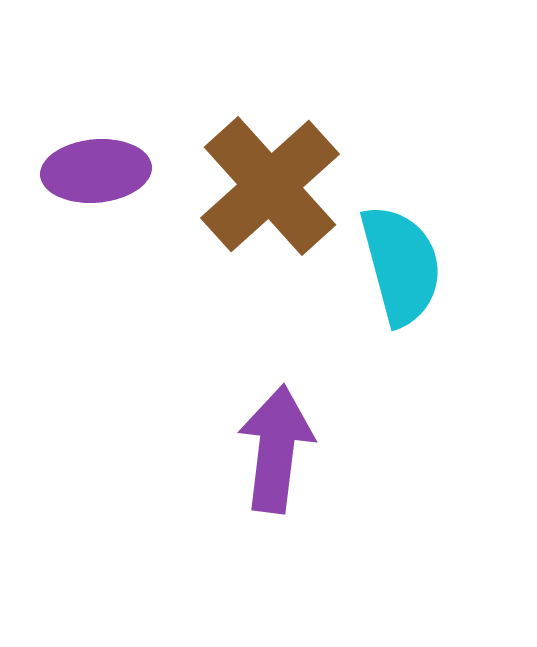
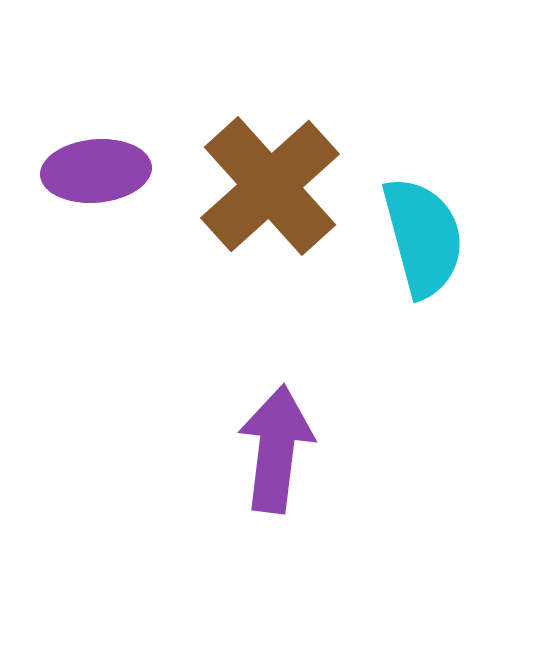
cyan semicircle: moved 22 px right, 28 px up
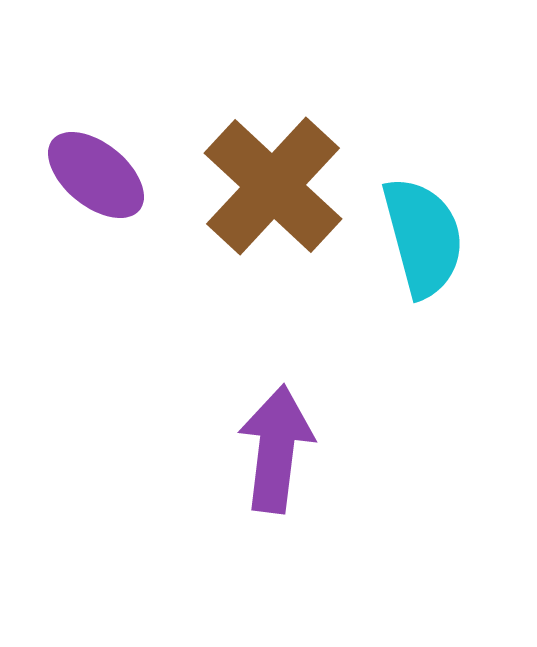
purple ellipse: moved 4 px down; rotated 44 degrees clockwise
brown cross: moved 3 px right; rotated 5 degrees counterclockwise
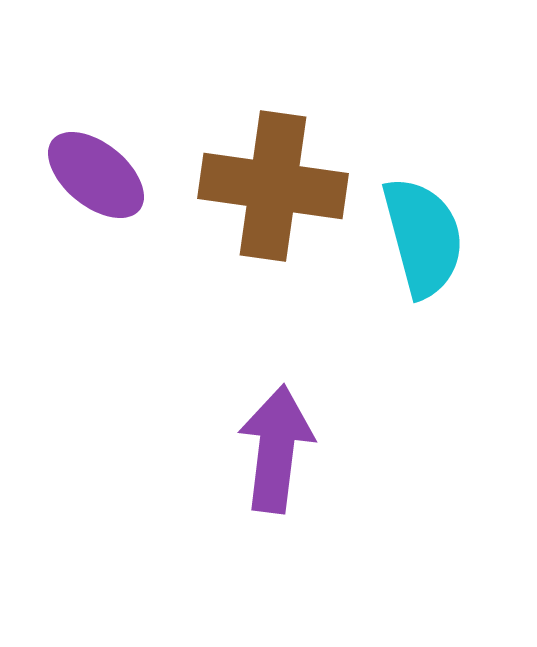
brown cross: rotated 35 degrees counterclockwise
